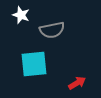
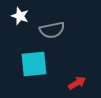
white star: moved 1 px left, 1 px down
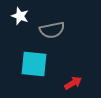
cyan square: rotated 12 degrees clockwise
red arrow: moved 4 px left
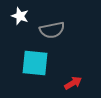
cyan square: moved 1 px right, 1 px up
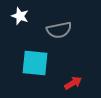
gray semicircle: moved 7 px right
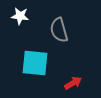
white star: rotated 12 degrees counterclockwise
gray semicircle: rotated 85 degrees clockwise
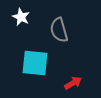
white star: moved 1 px right, 1 px down; rotated 18 degrees clockwise
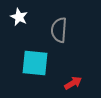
white star: moved 2 px left
gray semicircle: rotated 20 degrees clockwise
